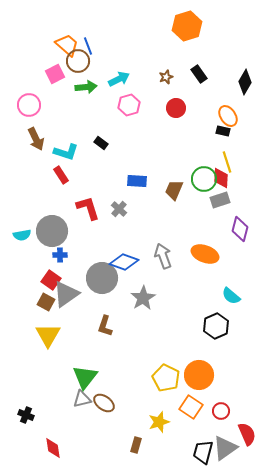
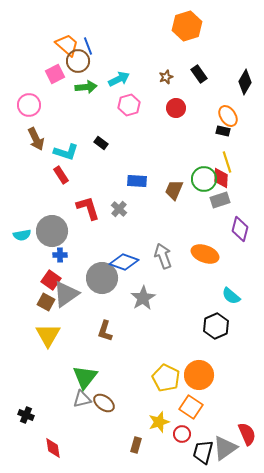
brown L-shape at (105, 326): moved 5 px down
red circle at (221, 411): moved 39 px left, 23 px down
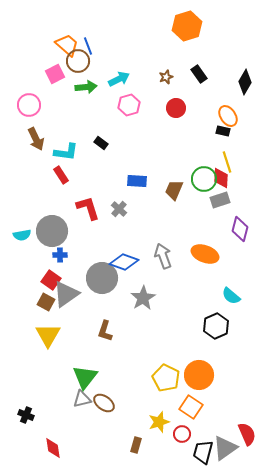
cyan L-shape at (66, 152): rotated 10 degrees counterclockwise
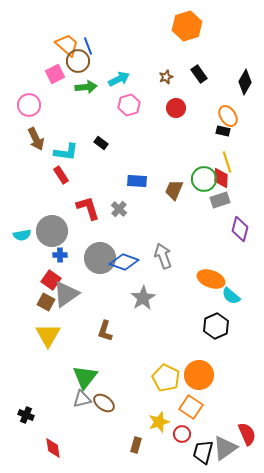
orange ellipse at (205, 254): moved 6 px right, 25 px down
gray circle at (102, 278): moved 2 px left, 20 px up
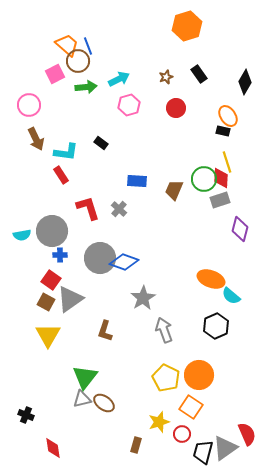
gray arrow at (163, 256): moved 1 px right, 74 px down
gray triangle at (66, 294): moved 4 px right, 5 px down
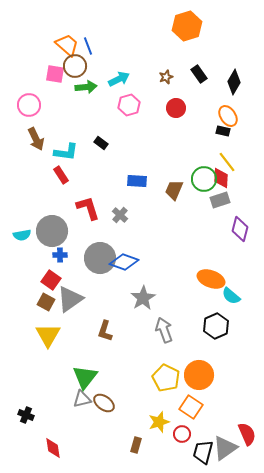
brown circle at (78, 61): moved 3 px left, 5 px down
pink square at (55, 74): rotated 36 degrees clockwise
black diamond at (245, 82): moved 11 px left
yellow line at (227, 162): rotated 20 degrees counterclockwise
gray cross at (119, 209): moved 1 px right, 6 px down
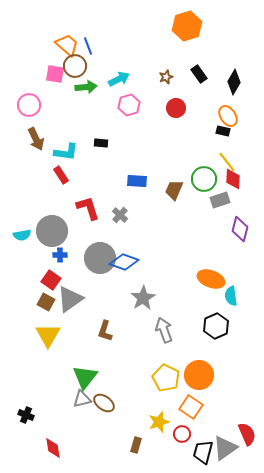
black rectangle at (101, 143): rotated 32 degrees counterclockwise
red diamond at (221, 178): moved 12 px right, 1 px down
cyan semicircle at (231, 296): rotated 42 degrees clockwise
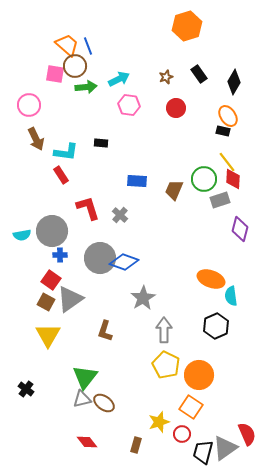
pink hexagon at (129, 105): rotated 25 degrees clockwise
gray arrow at (164, 330): rotated 20 degrees clockwise
yellow pentagon at (166, 378): moved 13 px up
black cross at (26, 415): moved 26 px up; rotated 14 degrees clockwise
red diamond at (53, 448): moved 34 px right, 6 px up; rotated 30 degrees counterclockwise
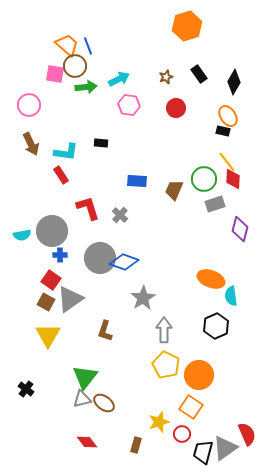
brown arrow at (36, 139): moved 5 px left, 5 px down
gray rectangle at (220, 200): moved 5 px left, 4 px down
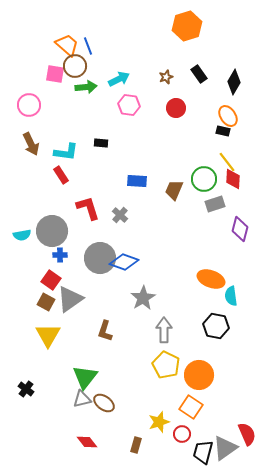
black hexagon at (216, 326): rotated 25 degrees counterclockwise
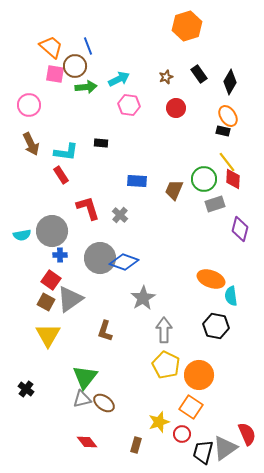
orange trapezoid at (67, 45): moved 16 px left, 2 px down
black diamond at (234, 82): moved 4 px left
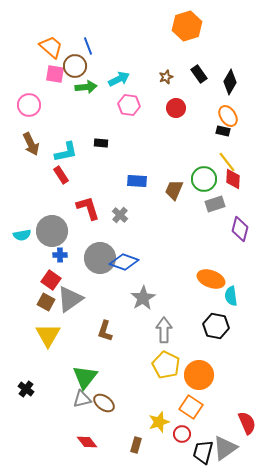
cyan L-shape at (66, 152): rotated 20 degrees counterclockwise
red semicircle at (247, 434): moved 11 px up
